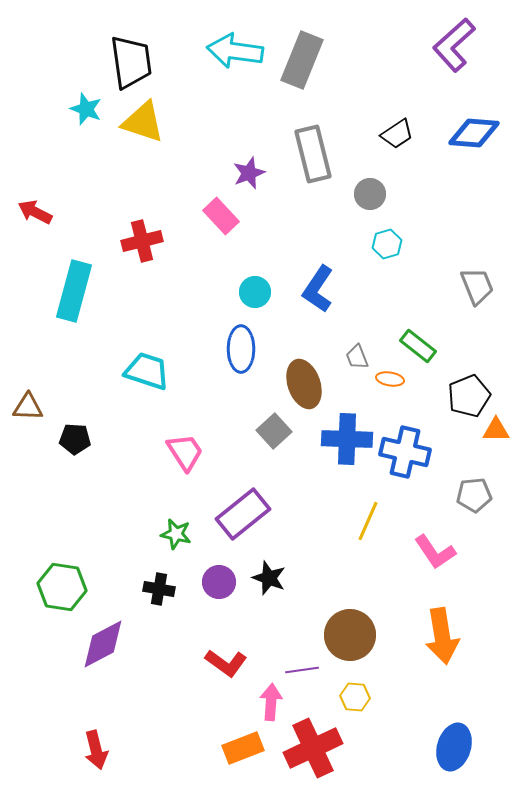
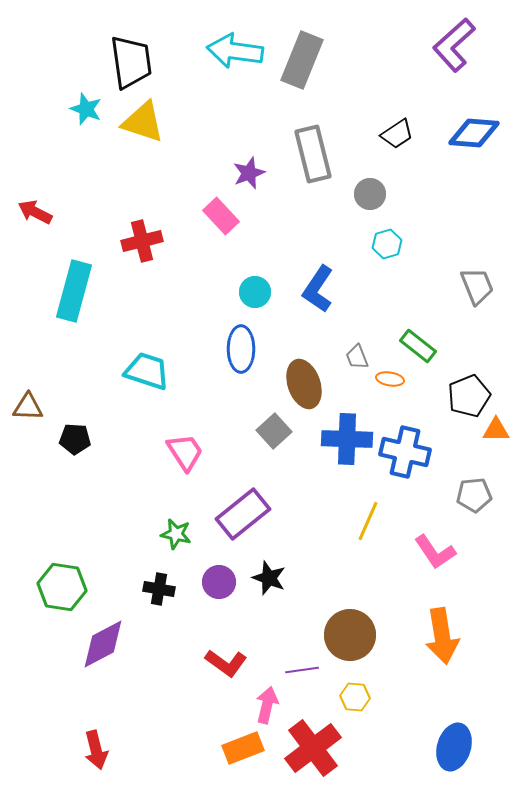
pink arrow at (271, 702): moved 4 px left, 3 px down; rotated 9 degrees clockwise
red cross at (313, 748): rotated 12 degrees counterclockwise
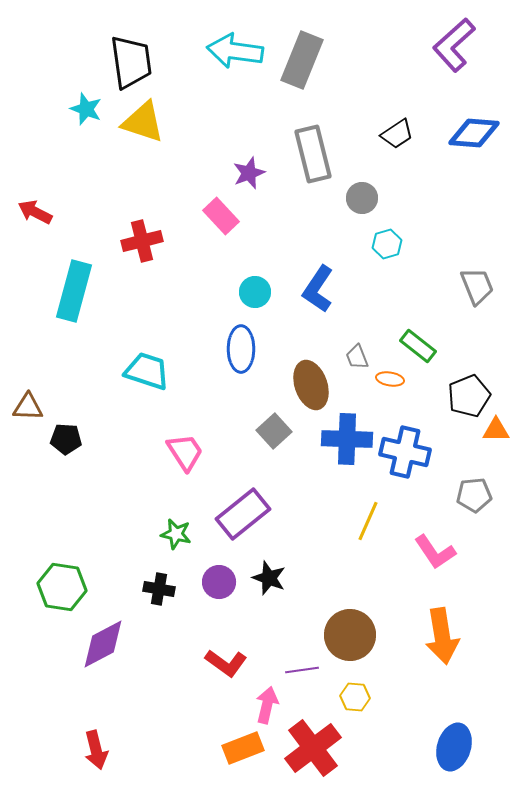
gray circle at (370, 194): moved 8 px left, 4 px down
brown ellipse at (304, 384): moved 7 px right, 1 px down
black pentagon at (75, 439): moved 9 px left
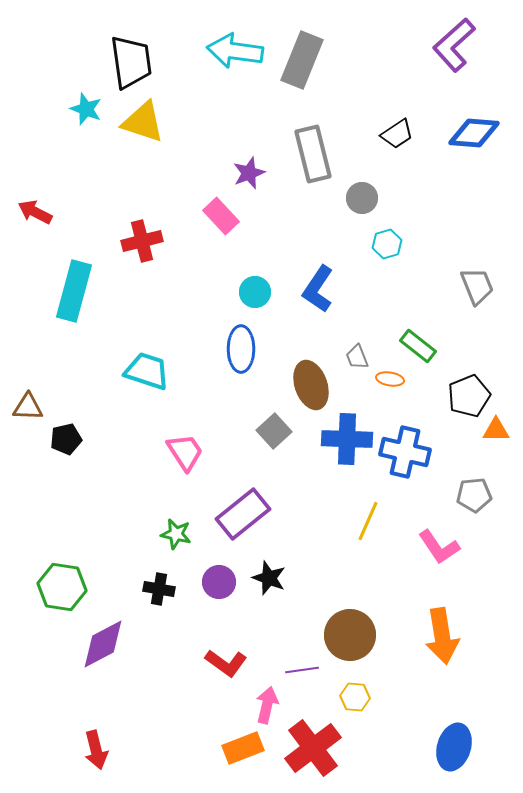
black pentagon at (66, 439): rotated 16 degrees counterclockwise
pink L-shape at (435, 552): moved 4 px right, 5 px up
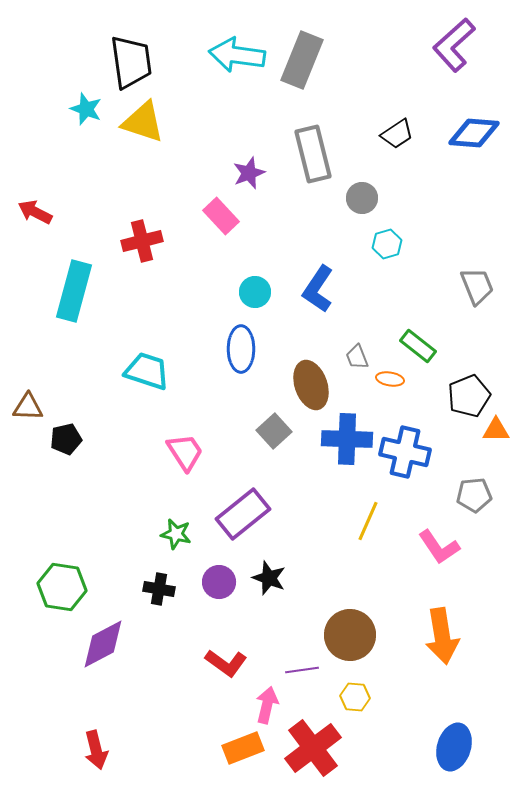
cyan arrow at (235, 51): moved 2 px right, 4 px down
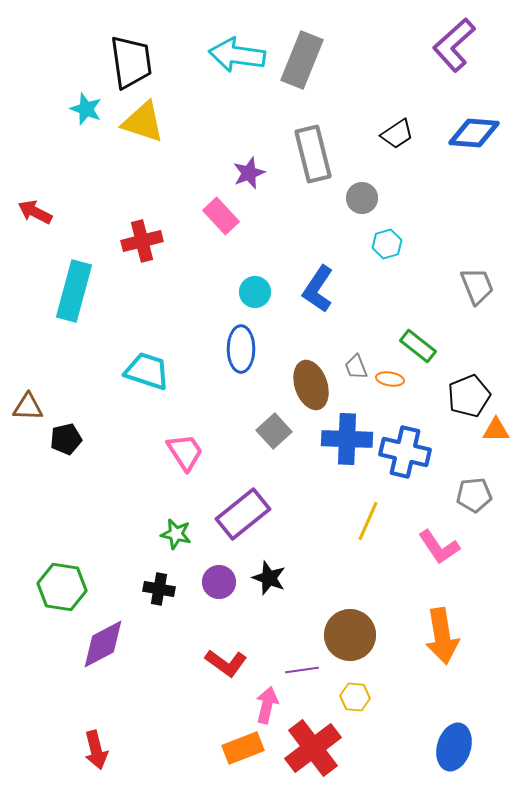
gray trapezoid at (357, 357): moved 1 px left, 10 px down
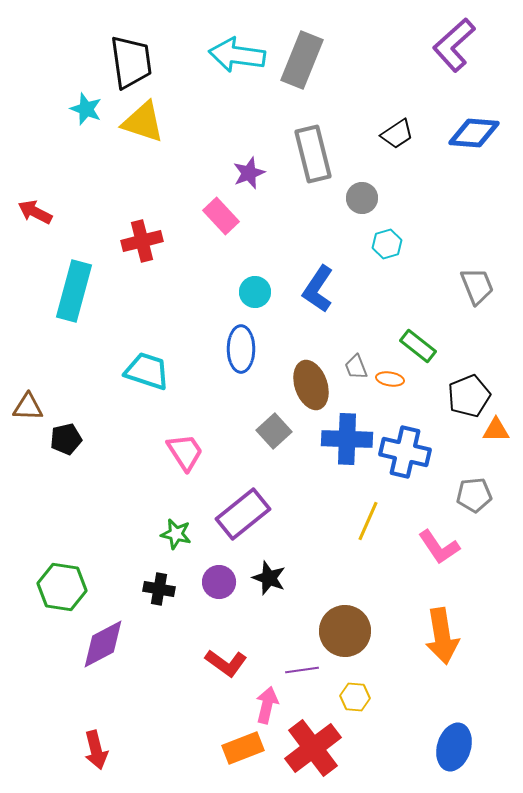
brown circle at (350, 635): moved 5 px left, 4 px up
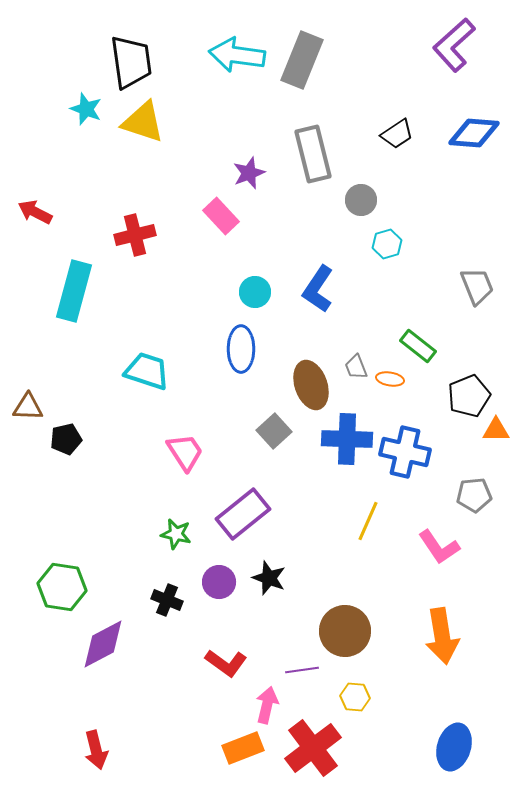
gray circle at (362, 198): moved 1 px left, 2 px down
red cross at (142, 241): moved 7 px left, 6 px up
black cross at (159, 589): moved 8 px right, 11 px down; rotated 12 degrees clockwise
